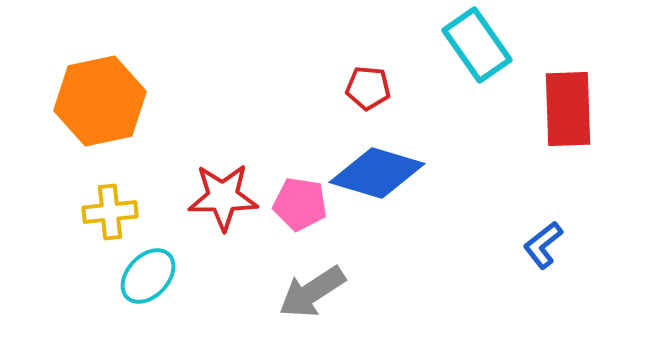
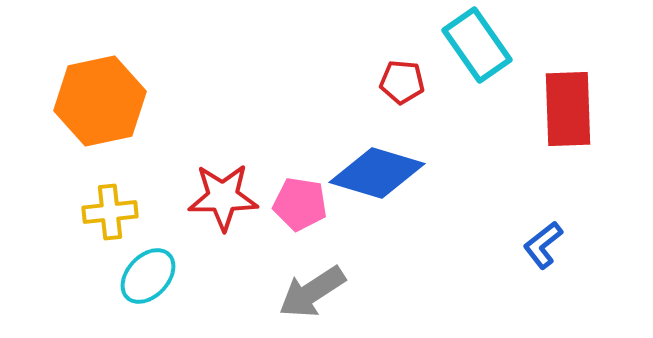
red pentagon: moved 34 px right, 6 px up
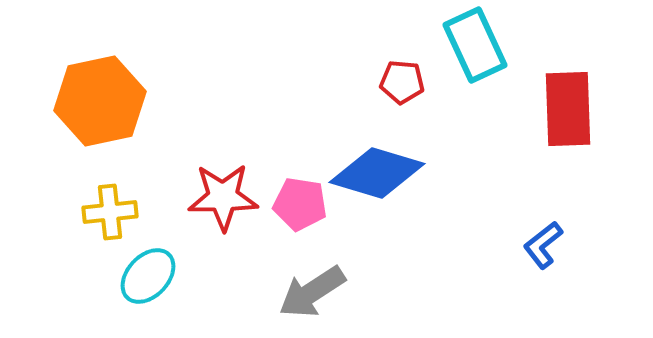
cyan rectangle: moved 2 px left; rotated 10 degrees clockwise
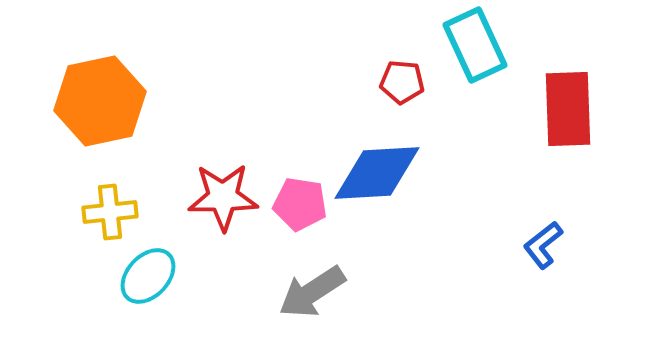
blue diamond: rotated 20 degrees counterclockwise
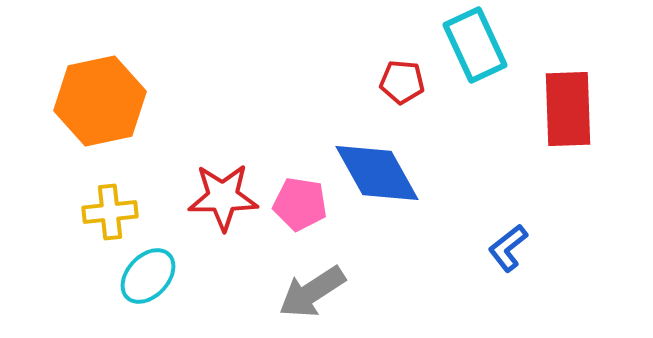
blue diamond: rotated 64 degrees clockwise
blue L-shape: moved 35 px left, 3 px down
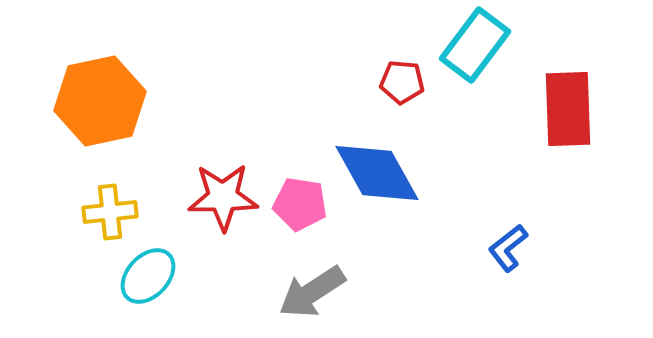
cyan rectangle: rotated 62 degrees clockwise
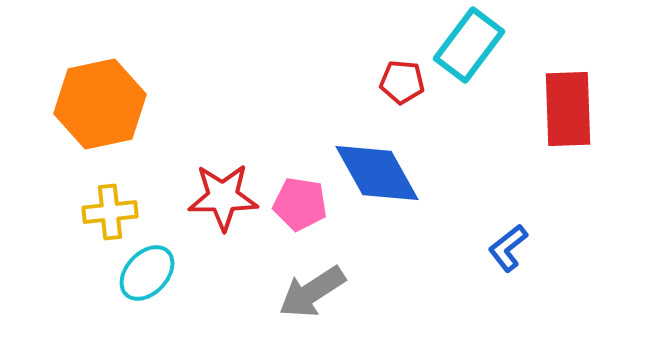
cyan rectangle: moved 6 px left
orange hexagon: moved 3 px down
cyan ellipse: moved 1 px left, 3 px up
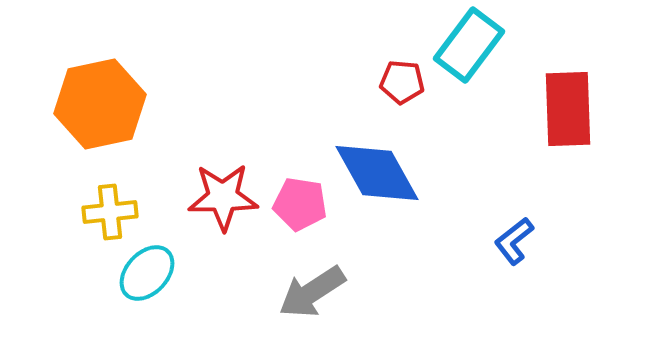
blue L-shape: moved 6 px right, 7 px up
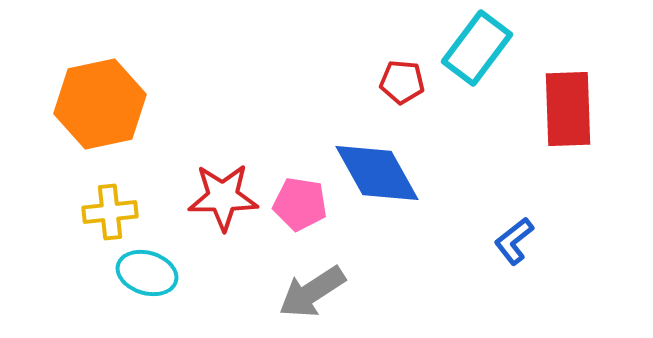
cyan rectangle: moved 8 px right, 3 px down
cyan ellipse: rotated 64 degrees clockwise
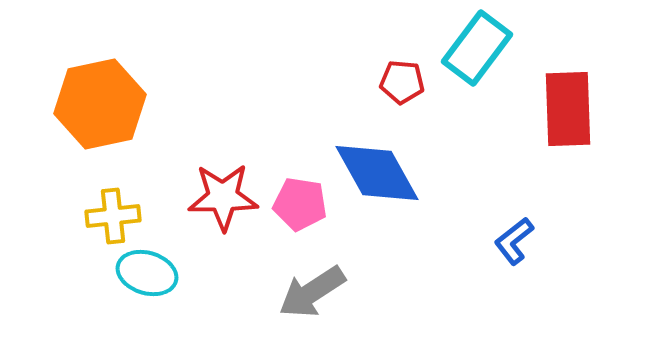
yellow cross: moved 3 px right, 4 px down
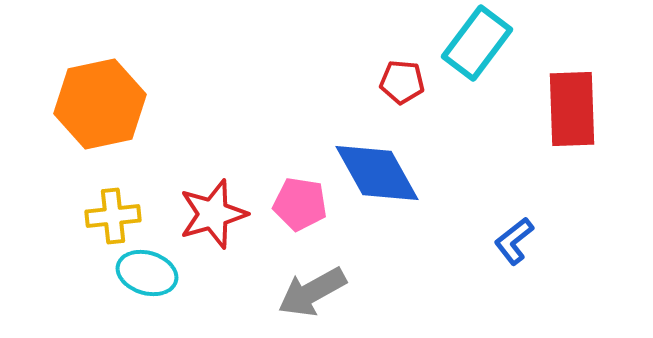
cyan rectangle: moved 5 px up
red rectangle: moved 4 px right
red star: moved 10 px left, 17 px down; rotated 16 degrees counterclockwise
gray arrow: rotated 4 degrees clockwise
